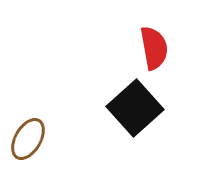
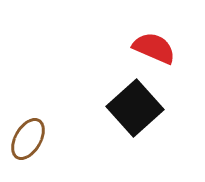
red semicircle: rotated 57 degrees counterclockwise
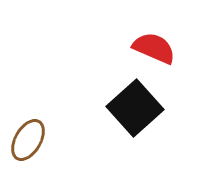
brown ellipse: moved 1 px down
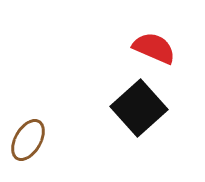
black square: moved 4 px right
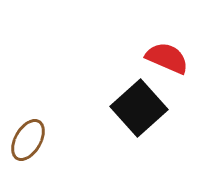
red semicircle: moved 13 px right, 10 px down
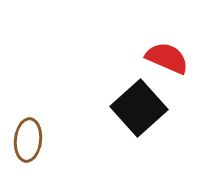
brown ellipse: rotated 24 degrees counterclockwise
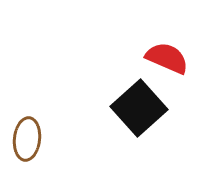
brown ellipse: moved 1 px left, 1 px up
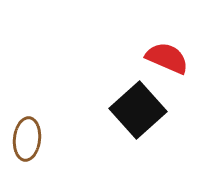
black square: moved 1 px left, 2 px down
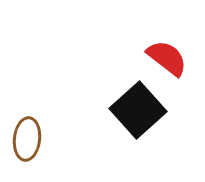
red semicircle: rotated 15 degrees clockwise
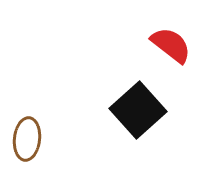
red semicircle: moved 4 px right, 13 px up
